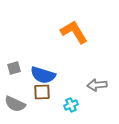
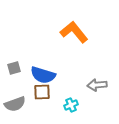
orange L-shape: rotated 8 degrees counterclockwise
gray semicircle: rotated 45 degrees counterclockwise
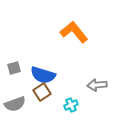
brown square: rotated 30 degrees counterclockwise
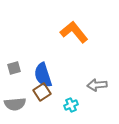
blue semicircle: rotated 55 degrees clockwise
gray semicircle: rotated 15 degrees clockwise
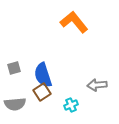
orange L-shape: moved 10 px up
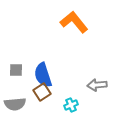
gray square: moved 2 px right, 2 px down; rotated 16 degrees clockwise
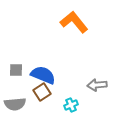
blue semicircle: rotated 130 degrees clockwise
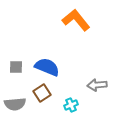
orange L-shape: moved 2 px right, 2 px up
gray square: moved 3 px up
blue semicircle: moved 4 px right, 8 px up
brown square: moved 1 px down
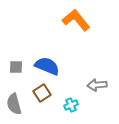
blue semicircle: moved 1 px up
gray semicircle: moved 1 px left; rotated 80 degrees clockwise
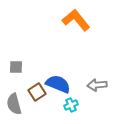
blue semicircle: moved 11 px right, 18 px down
brown square: moved 5 px left, 1 px up
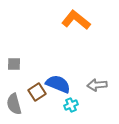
orange L-shape: rotated 12 degrees counterclockwise
gray square: moved 2 px left, 3 px up
